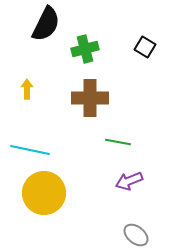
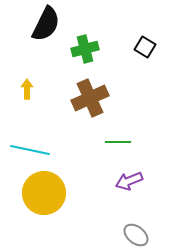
brown cross: rotated 24 degrees counterclockwise
green line: rotated 10 degrees counterclockwise
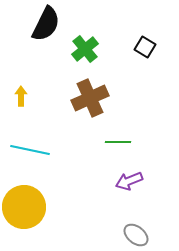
green cross: rotated 24 degrees counterclockwise
yellow arrow: moved 6 px left, 7 px down
yellow circle: moved 20 px left, 14 px down
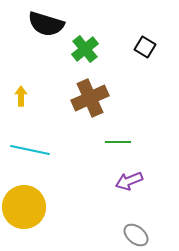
black semicircle: rotated 81 degrees clockwise
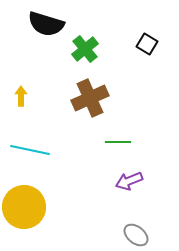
black square: moved 2 px right, 3 px up
